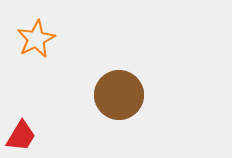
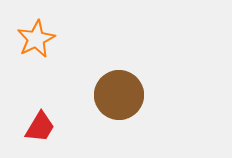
red trapezoid: moved 19 px right, 9 px up
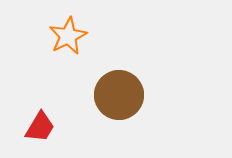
orange star: moved 32 px right, 3 px up
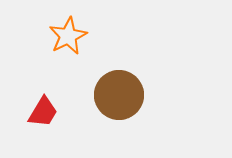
red trapezoid: moved 3 px right, 15 px up
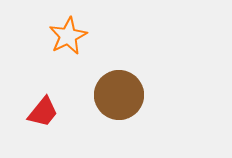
red trapezoid: rotated 8 degrees clockwise
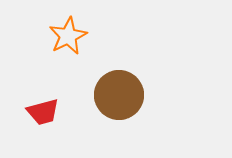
red trapezoid: rotated 36 degrees clockwise
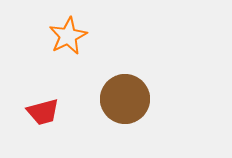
brown circle: moved 6 px right, 4 px down
